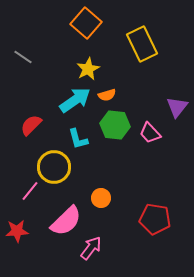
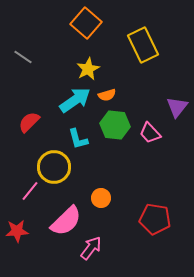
yellow rectangle: moved 1 px right, 1 px down
red semicircle: moved 2 px left, 3 px up
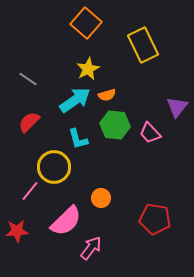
gray line: moved 5 px right, 22 px down
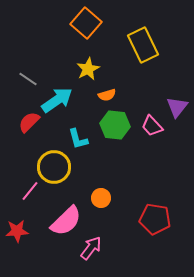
cyan arrow: moved 18 px left
pink trapezoid: moved 2 px right, 7 px up
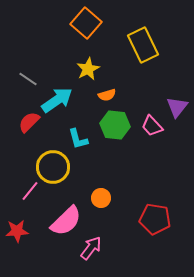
yellow circle: moved 1 px left
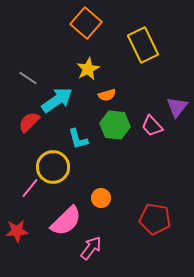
gray line: moved 1 px up
pink line: moved 3 px up
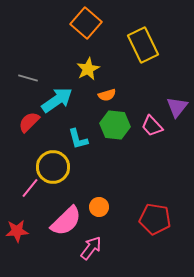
gray line: rotated 18 degrees counterclockwise
orange circle: moved 2 px left, 9 px down
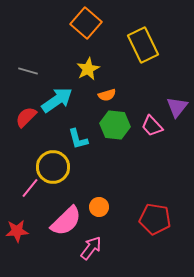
gray line: moved 7 px up
red semicircle: moved 3 px left, 5 px up
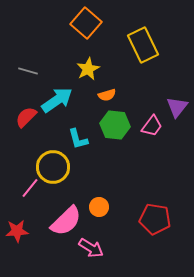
pink trapezoid: rotated 100 degrees counterclockwise
pink arrow: rotated 85 degrees clockwise
